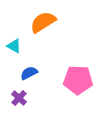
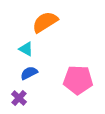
orange semicircle: moved 2 px right
cyan triangle: moved 12 px right, 3 px down
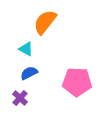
orange semicircle: rotated 20 degrees counterclockwise
pink pentagon: moved 1 px left, 2 px down
purple cross: moved 1 px right
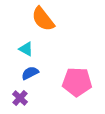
orange semicircle: moved 2 px left, 3 px up; rotated 76 degrees counterclockwise
blue semicircle: moved 1 px right
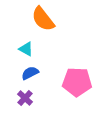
purple cross: moved 5 px right
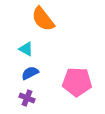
purple cross: moved 2 px right; rotated 21 degrees counterclockwise
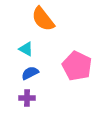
pink pentagon: moved 16 px up; rotated 24 degrees clockwise
purple cross: rotated 21 degrees counterclockwise
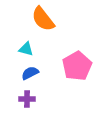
cyan triangle: rotated 14 degrees counterclockwise
pink pentagon: rotated 16 degrees clockwise
purple cross: moved 1 px down
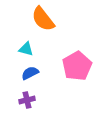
purple cross: moved 1 px down; rotated 14 degrees counterclockwise
